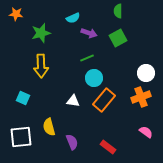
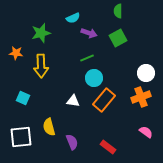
orange star: moved 39 px down
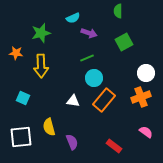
green square: moved 6 px right, 4 px down
red rectangle: moved 6 px right, 1 px up
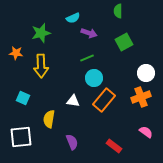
yellow semicircle: moved 8 px up; rotated 24 degrees clockwise
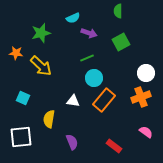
green square: moved 3 px left
yellow arrow: rotated 45 degrees counterclockwise
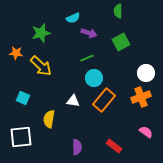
purple semicircle: moved 5 px right, 5 px down; rotated 21 degrees clockwise
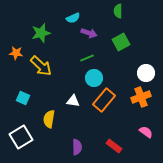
white square: rotated 25 degrees counterclockwise
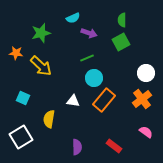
green semicircle: moved 4 px right, 9 px down
orange cross: moved 1 px right, 2 px down; rotated 18 degrees counterclockwise
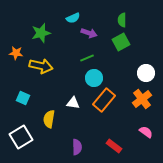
yellow arrow: rotated 30 degrees counterclockwise
white triangle: moved 2 px down
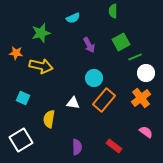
green semicircle: moved 9 px left, 9 px up
purple arrow: moved 12 px down; rotated 42 degrees clockwise
green line: moved 48 px right, 1 px up
orange cross: moved 1 px left, 1 px up
white square: moved 3 px down
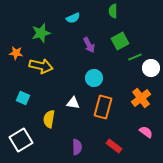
green square: moved 1 px left, 1 px up
white circle: moved 5 px right, 5 px up
orange rectangle: moved 1 px left, 7 px down; rotated 25 degrees counterclockwise
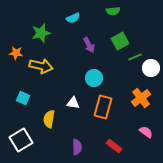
green semicircle: rotated 96 degrees counterclockwise
